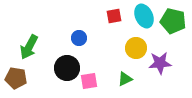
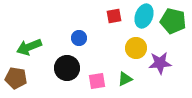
cyan ellipse: rotated 45 degrees clockwise
green arrow: rotated 40 degrees clockwise
pink square: moved 8 px right
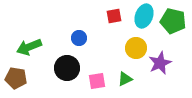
purple star: rotated 20 degrees counterclockwise
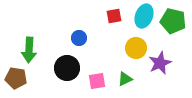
green arrow: moved 3 px down; rotated 65 degrees counterclockwise
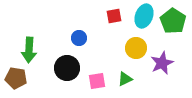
green pentagon: rotated 20 degrees clockwise
purple star: moved 2 px right
